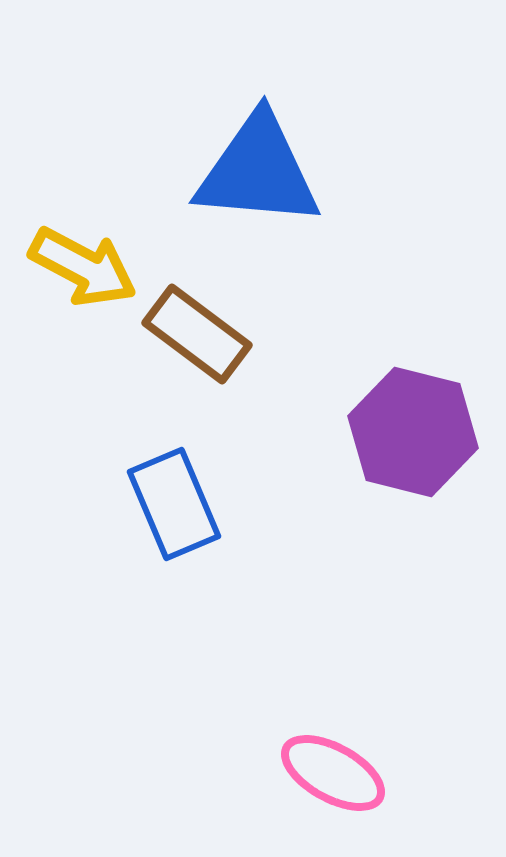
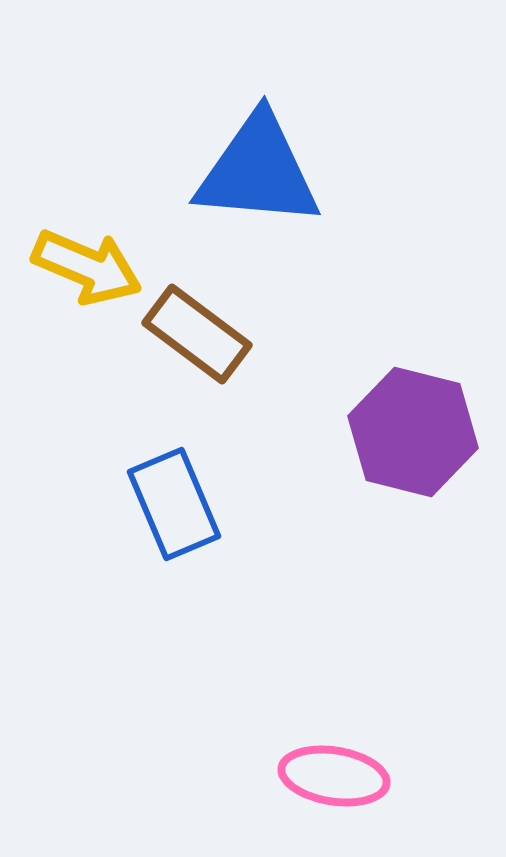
yellow arrow: moved 4 px right; rotated 5 degrees counterclockwise
pink ellipse: moved 1 px right, 3 px down; rotated 20 degrees counterclockwise
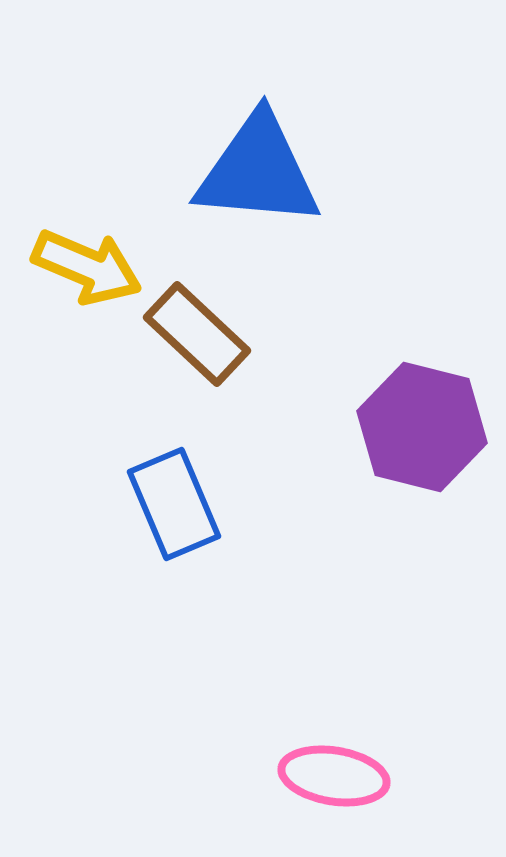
brown rectangle: rotated 6 degrees clockwise
purple hexagon: moved 9 px right, 5 px up
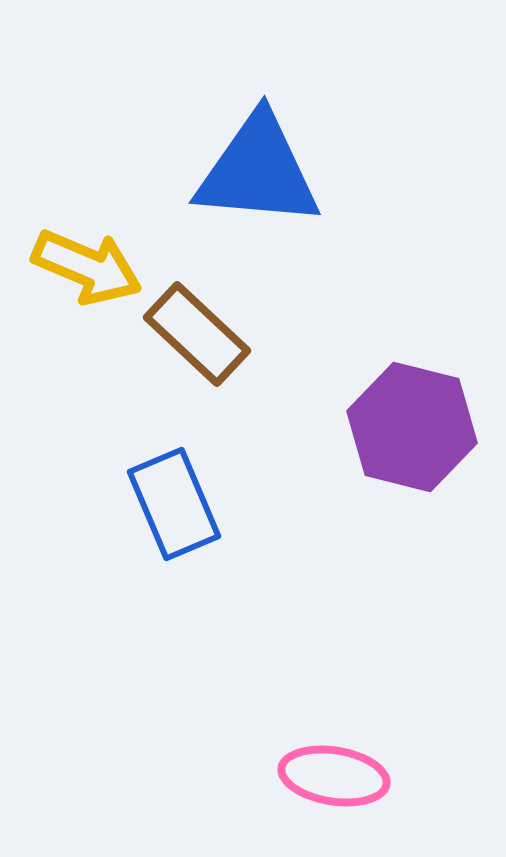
purple hexagon: moved 10 px left
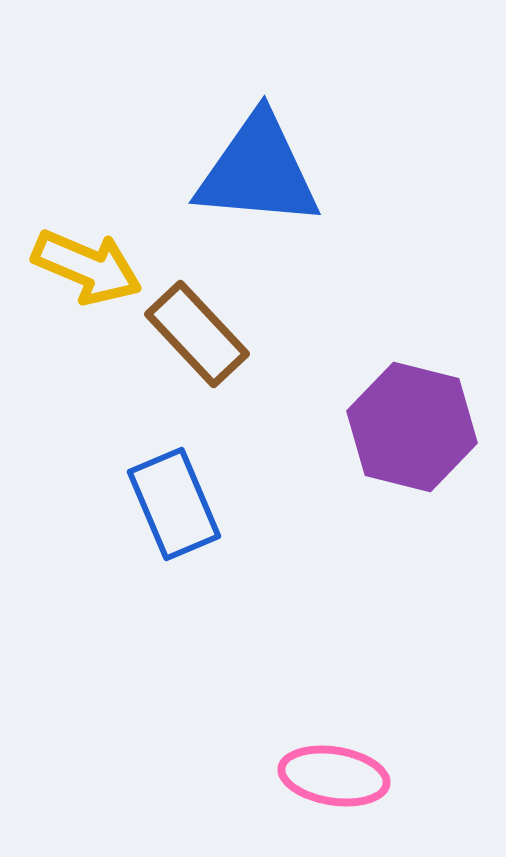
brown rectangle: rotated 4 degrees clockwise
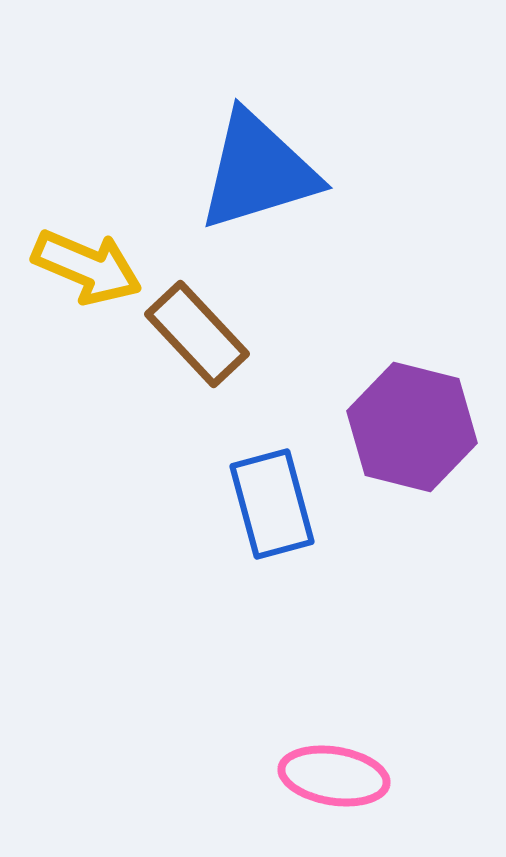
blue triangle: rotated 22 degrees counterclockwise
blue rectangle: moved 98 px right; rotated 8 degrees clockwise
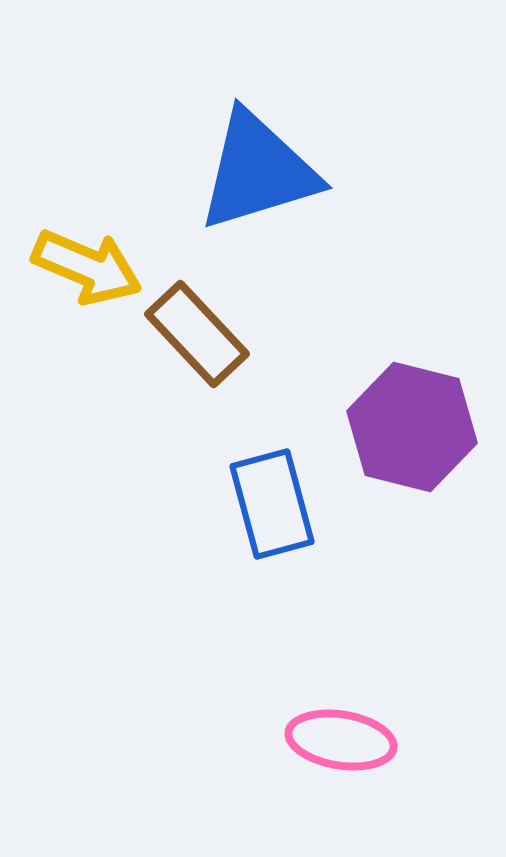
pink ellipse: moved 7 px right, 36 px up
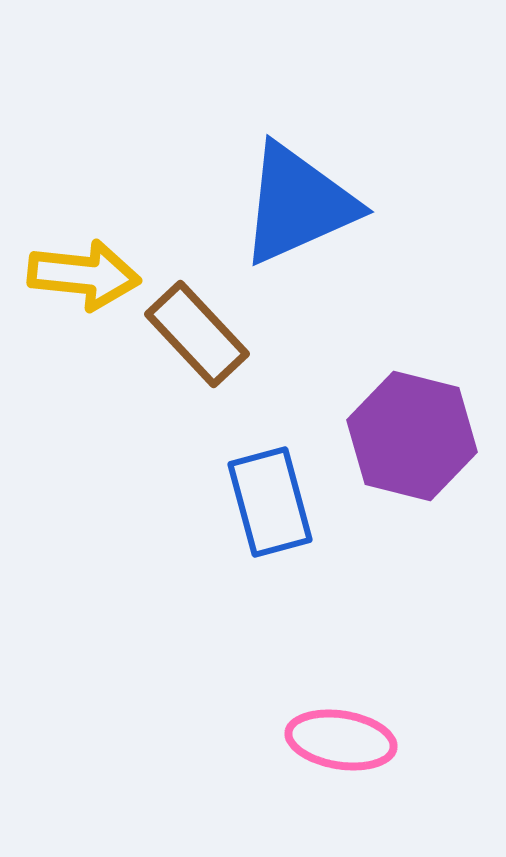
blue triangle: moved 40 px right, 33 px down; rotated 7 degrees counterclockwise
yellow arrow: moved 3 px left, 8 px down; rotated 17 degrees counterclockwise
purple hexagon: moved 9 px down
blue rectangle: moved 2 px left, 2 px up
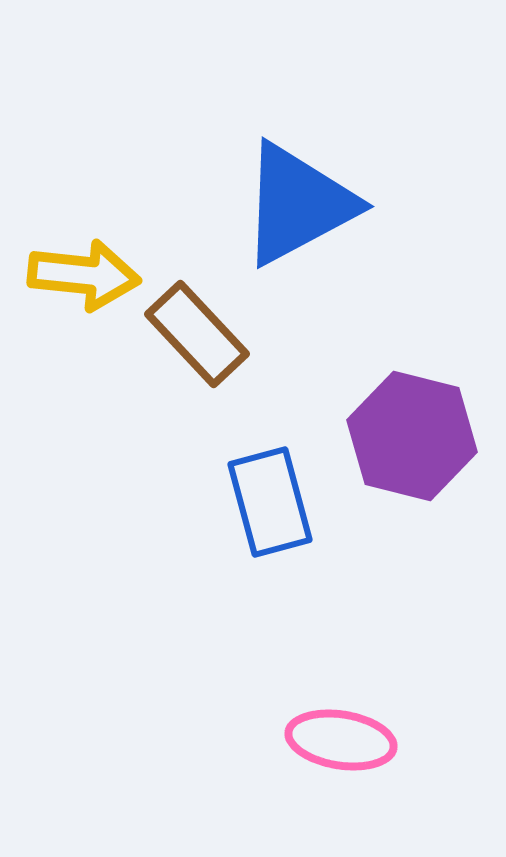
blue triangle: rotated 4 degrees counterclockwise
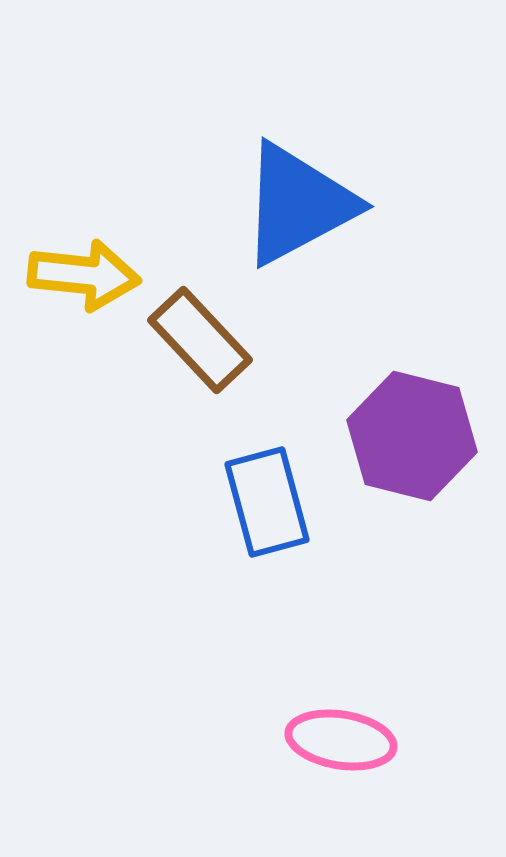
brown rectangle: moved 3 px right, 6 px down
blue rectangle: moved 3 px left
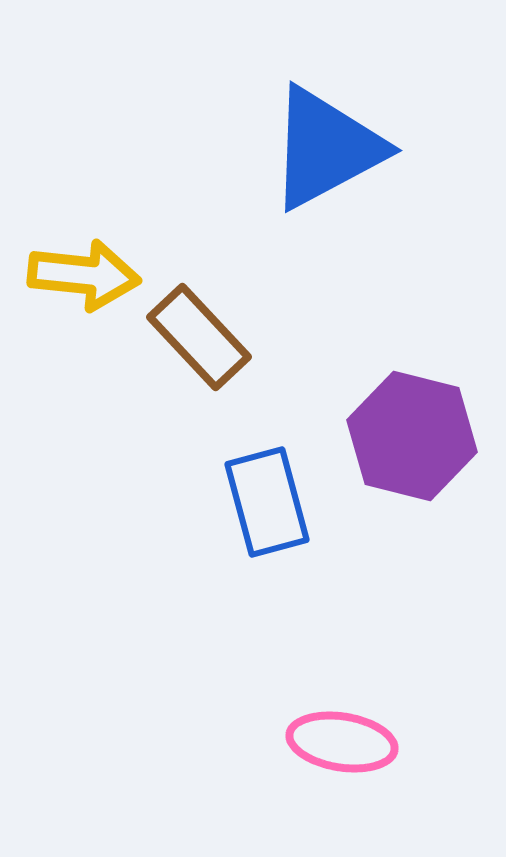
blue triangle: moved 28 px right, 56 px up
brown rectangle: moved 1 px left, 3 px up
pink ellipse: moved 1 px right, 2 px down
